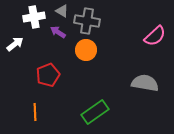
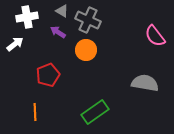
white cross: moved 7 px left
gray cross: moved 1 px right, 1 px up; rotated 15 degrees clockwise
pink semicircle: rotated 95 degrees clockwise
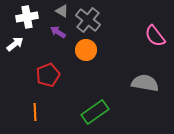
gray cross: rotated 15 degrees clockwise
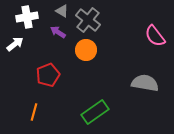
orange line: moved 1 px left; rotated 18 degrees clockwise
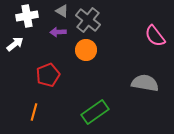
white cross: moved 1 px up
purple arrow: rotated 35 degrees counterclockwise
